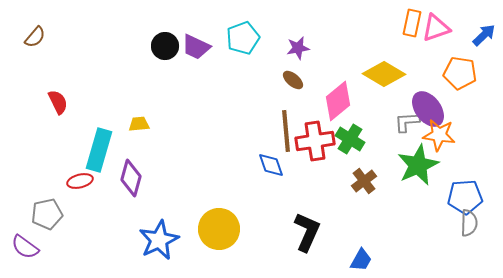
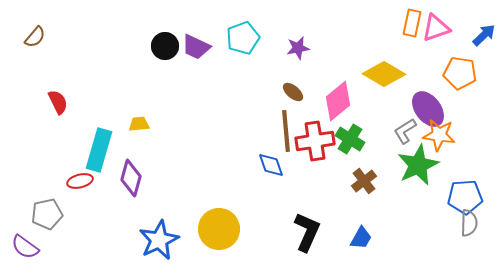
brown ellipse: moved 12 px down
gray L-shape: moved 2 px left, 9 px down; rotated 28 degrees counterclockwise
blue trapezoid: moved 22 px up
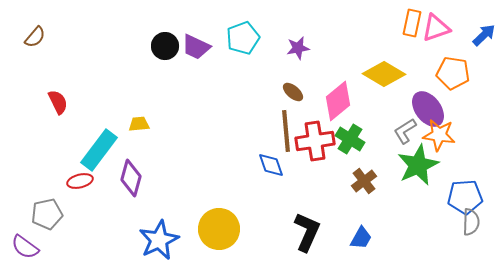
orange pentagon: moved 7 px left
cyan rectangle: rotated 21 degrees clockwise
gray semicircle: moved 2 px right, 1 px up
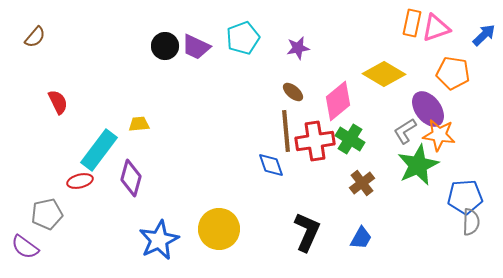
brown cross: moved 2 px left, 2 px down
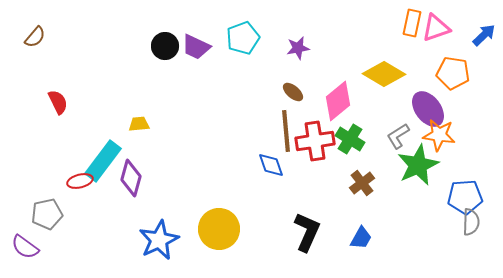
gray L-shape: moved 7 px left, 5 px down
cyan rectangle: moved 4 px right, 11 px down
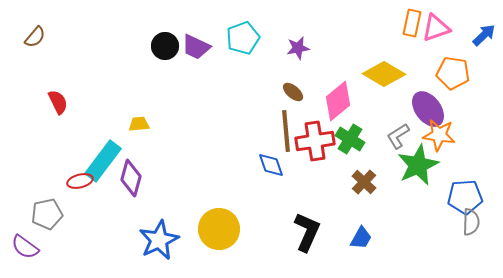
brown cross: moved 2 px right, 1 px up; rotated 10 degrees counterclockwise
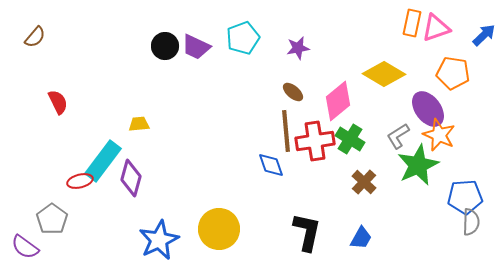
orange star: rotated 16 degrees clockwise
gray pentagon: moved 5 px right, 5 px down; rotated 24 degrees counterclockwise
black L-shape: rotated 12 degrees counterclockwise
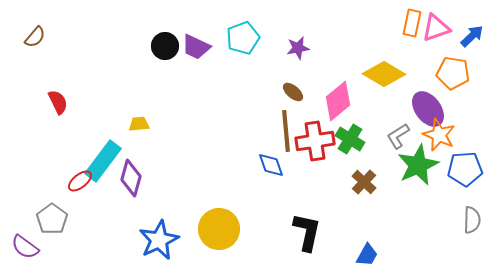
blue arrow: moved 12 px left, 1 px down
red ellipse: rotated 25 degrees counterclockwise
blue pentagon: moved 28 px up
gray semicircle: moved 1 px right, 2 px up
blue trapezoid: moved 6 px right, 17 px down
